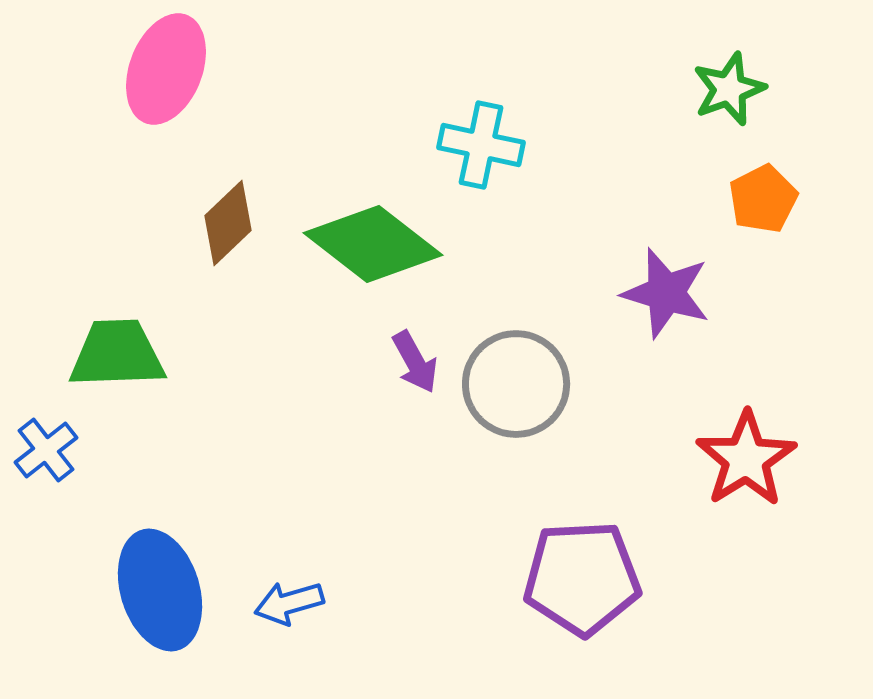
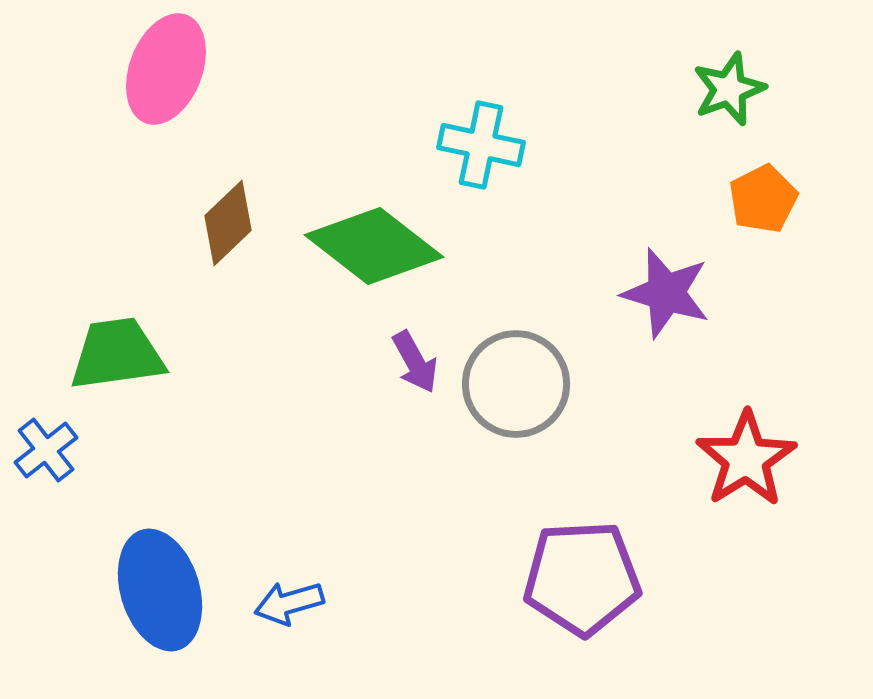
green diamond: moved 1 px right, 2 px down
green trapezoid: rotated 6 degrees counterclockwise
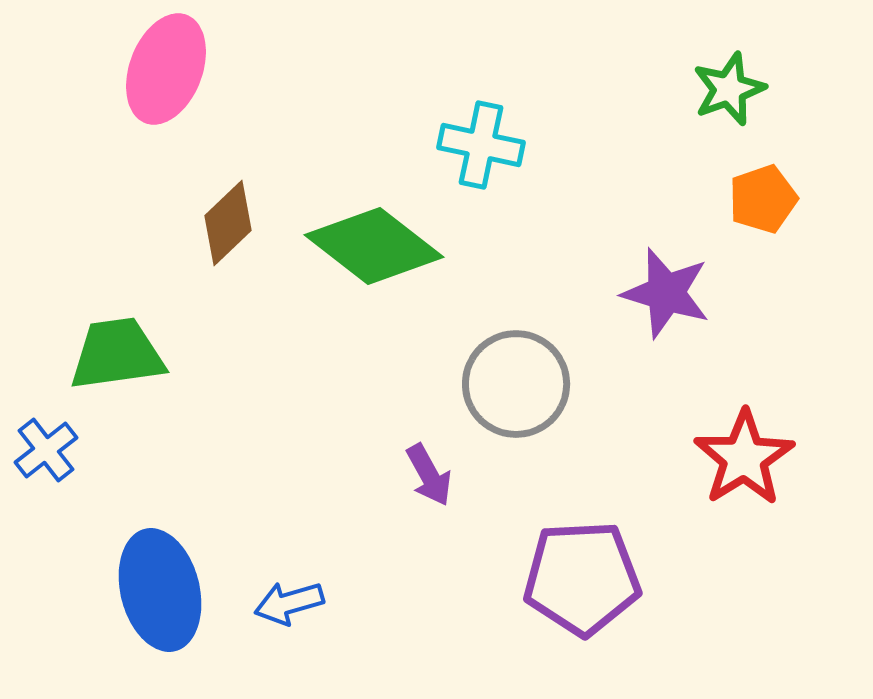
orange pentagon: rotated 8 degrees clockwise
purple arrow: moved 14 px right, 113 px down
red star: moved 2 px left, 1 px up
blue ellipse: rotated 3 degrees clockwise
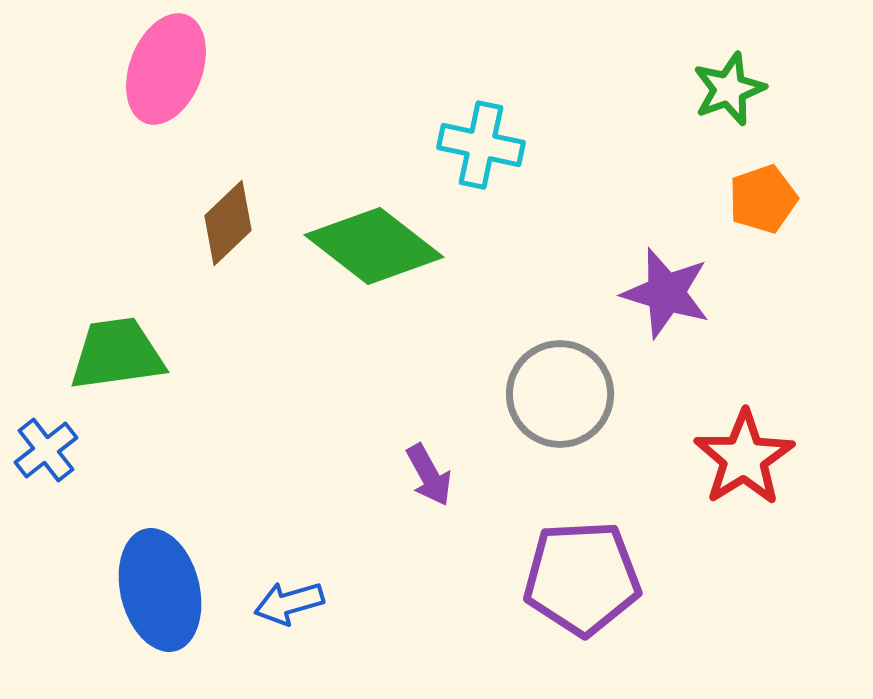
gray circle: moved 44 px right, 10 px down
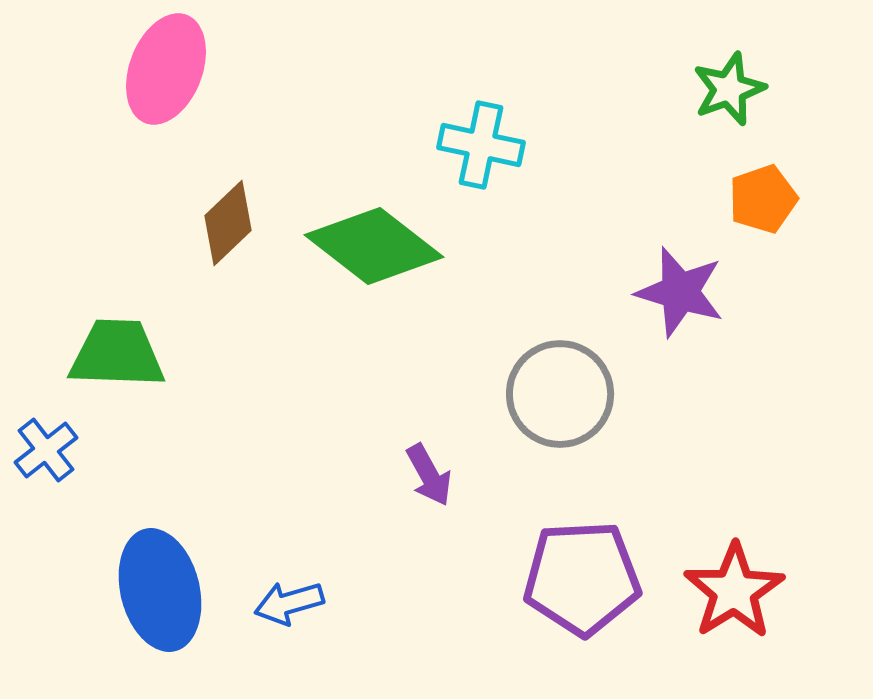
purple star: moved 14 px right, 1 px up
green trapezoid: rotated 10 degrees clockwise
red star: moved 10 px left, 133 px down
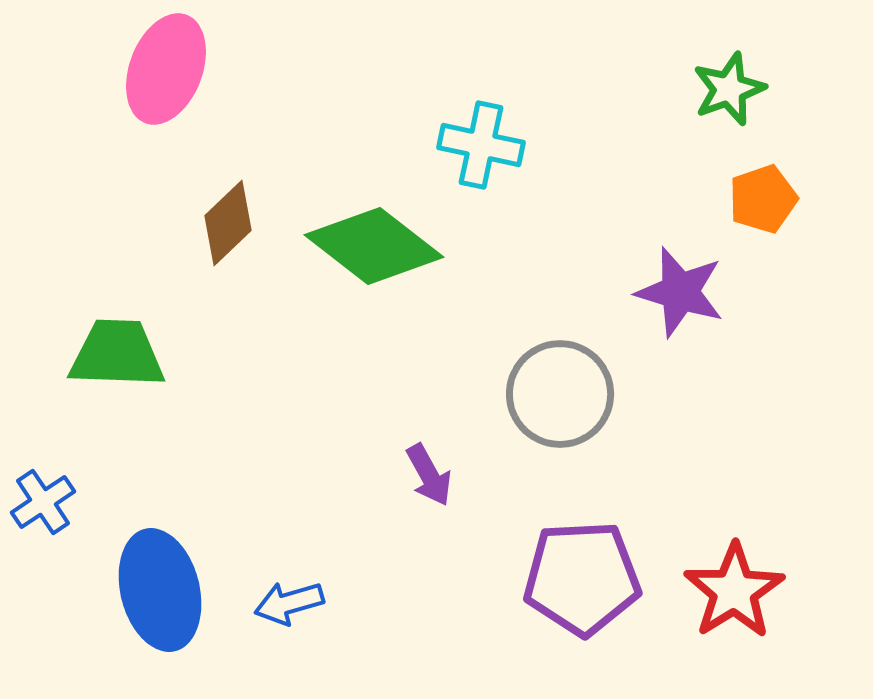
blue cross: moved 3 px left, 52 px down; rotated 4 degrees clockwise
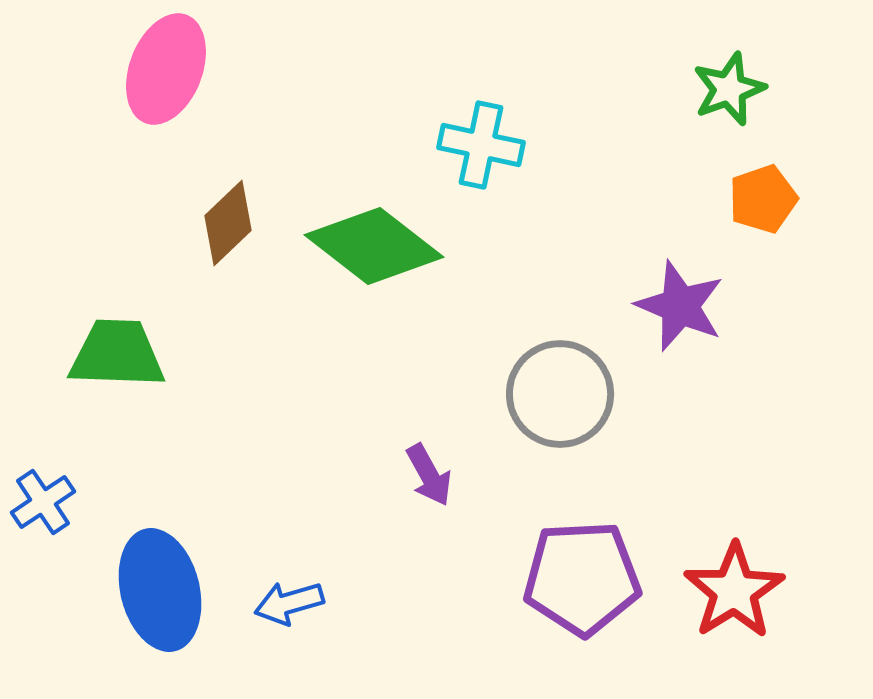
purple star: moved 14 px down; rotated 6 degrees clockwise
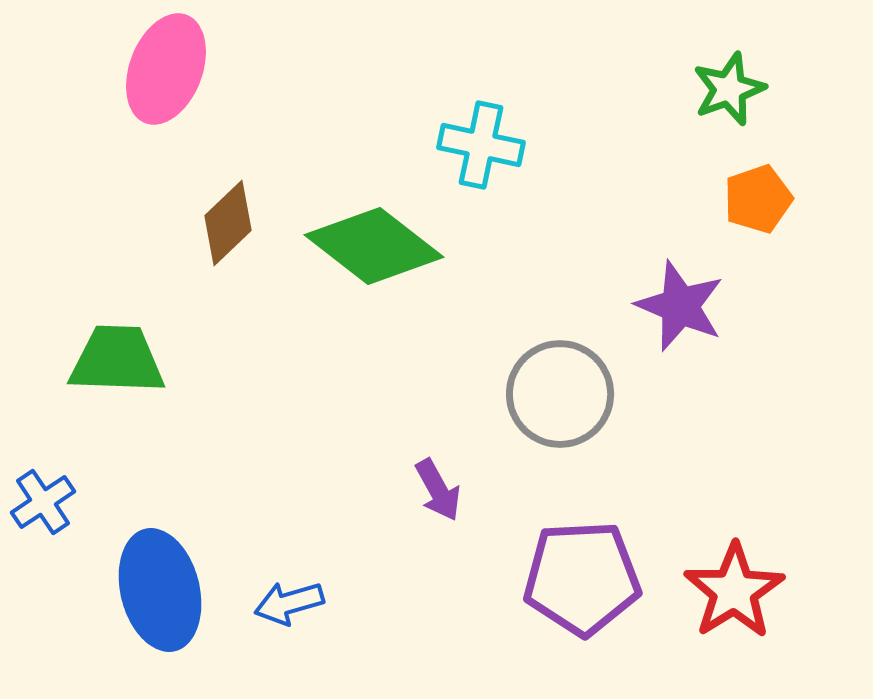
orange pentagon: moved 5 px left
green trapezoid: moved 6 px down
purple arrow: moved 9 px right, 15 px down
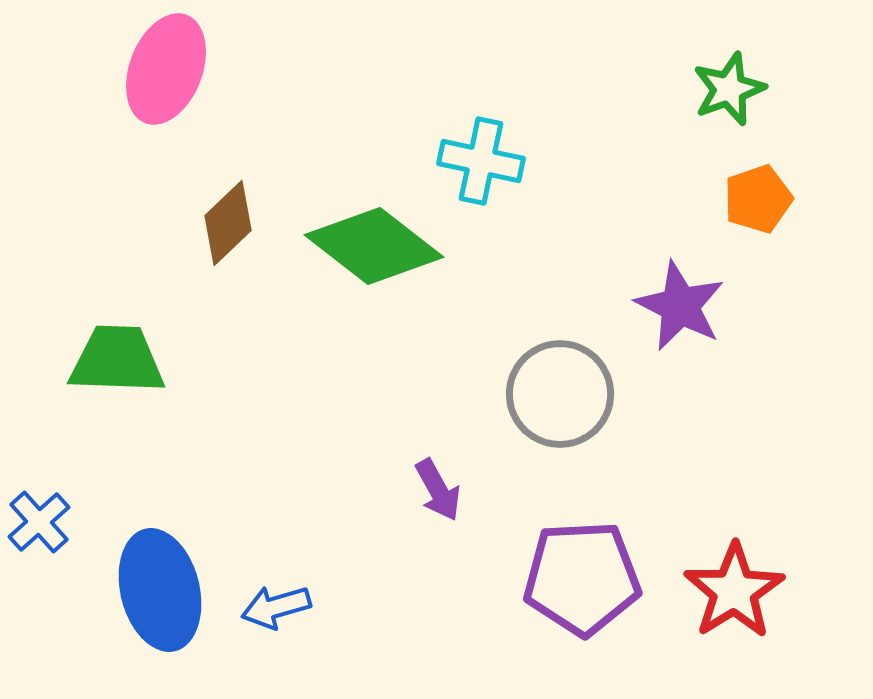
cyan cross: moved 16 px down
purple star: rotated 4 degrees clockwise
blue cross: moved 4 px left, 20 px down; rotated 8 degrees counterclockwise
blue arrow: moved 13 px left, 4 px down
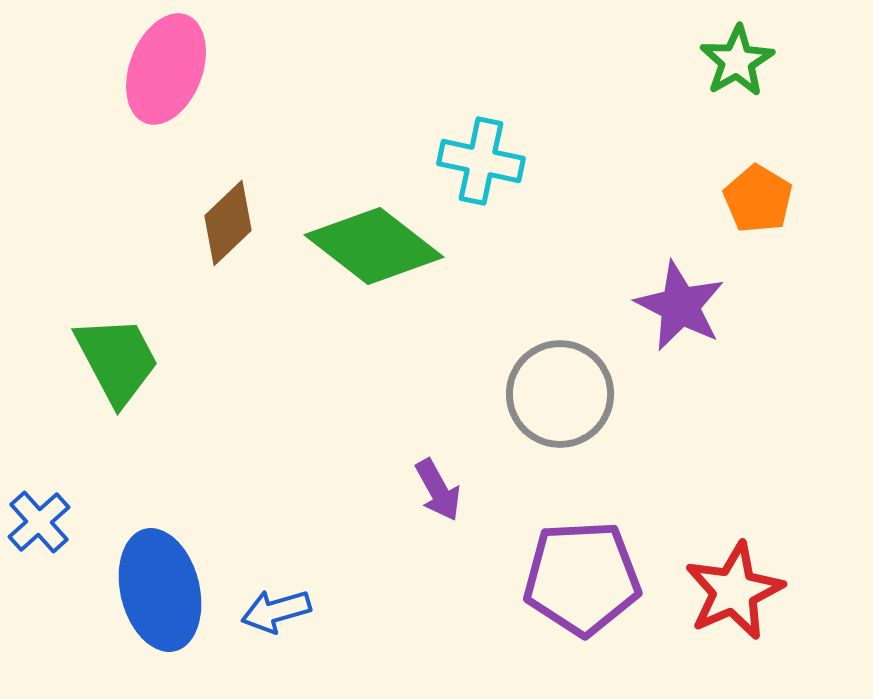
green star: moved 8 px right, 28 px up; rotated 10 degrees counterclockwise
orange pentagon: rotated 22 degrees counterclockwise
green trapezoid: rotated 60 degrees clockwise
red star: rotated 8 degrees clockwise
blue arrow: moved 4 px down
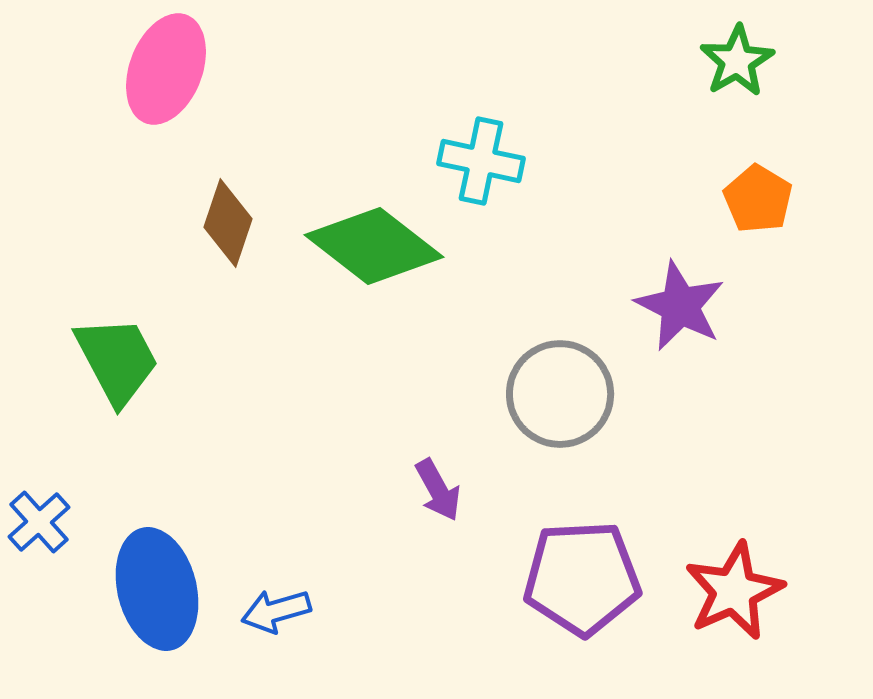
brown diamond: rotated 28 degrees counterclockwise
blue ellipse: moved 3 px left, 1 px up
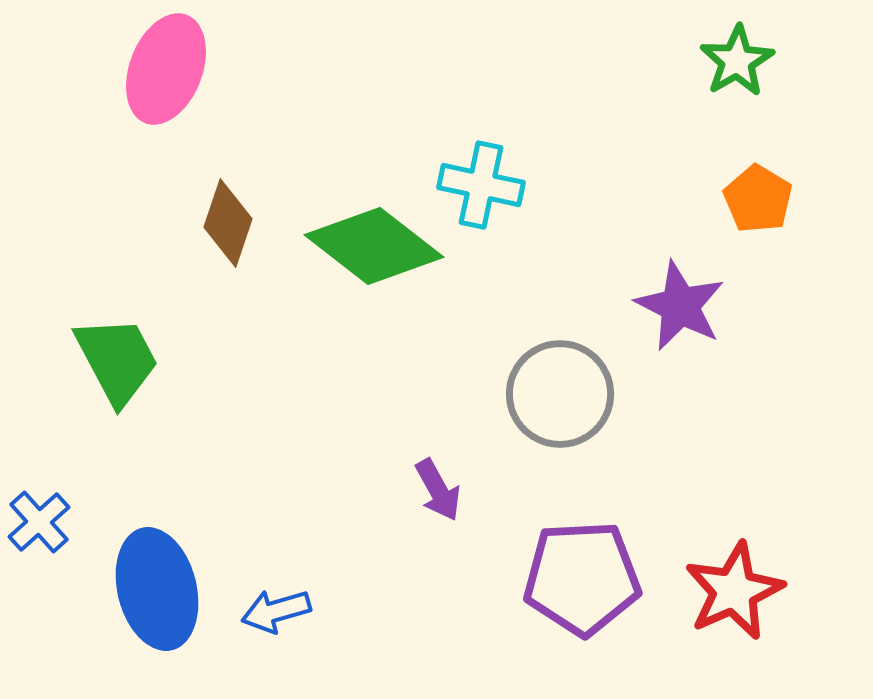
cyan cross: moved 24 px down
